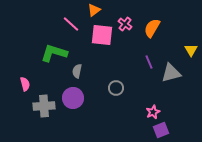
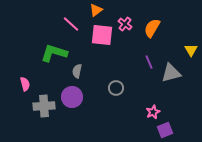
orange triangle: moved 2 px right
purple circle: moved 1 px left, 1 px up
purple square: moved 4 px right
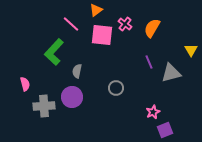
green L-shape: moved 1 px up; rotated 64 degrees counterclockwise
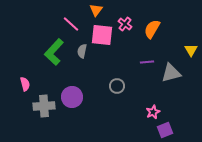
orange triangle: rotated 16 degrees counterclockwise
orange semicircle: moved 1 px down
purple line: moved 2 px left; rotated 72 degrees counterclockwise
gray semicircle: moved 5 px right, 20 px up
gray circle: moved 1 px right, 2 px up
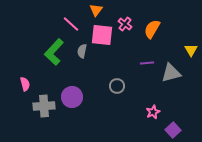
purple line: moved 1 px down
purple square: moved 8 px right; rotated 21 degrees counterclockwise
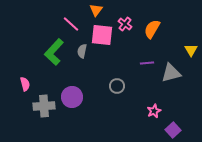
pink star: moved 1 px right, 1 px up
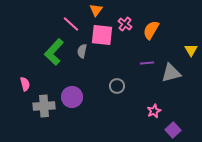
orange semicircle: moved 1 px left, 1 px down
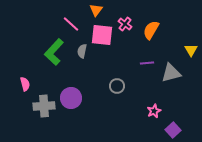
purple circle: moved 1 px left, 1 px down
